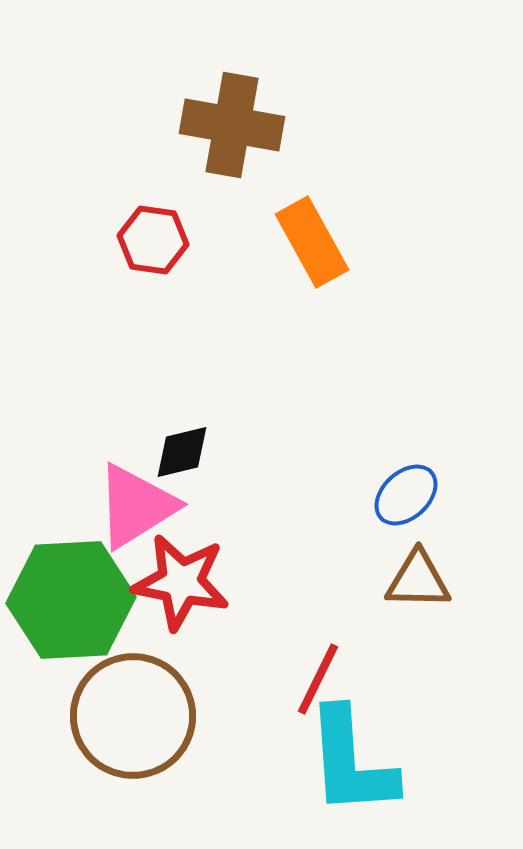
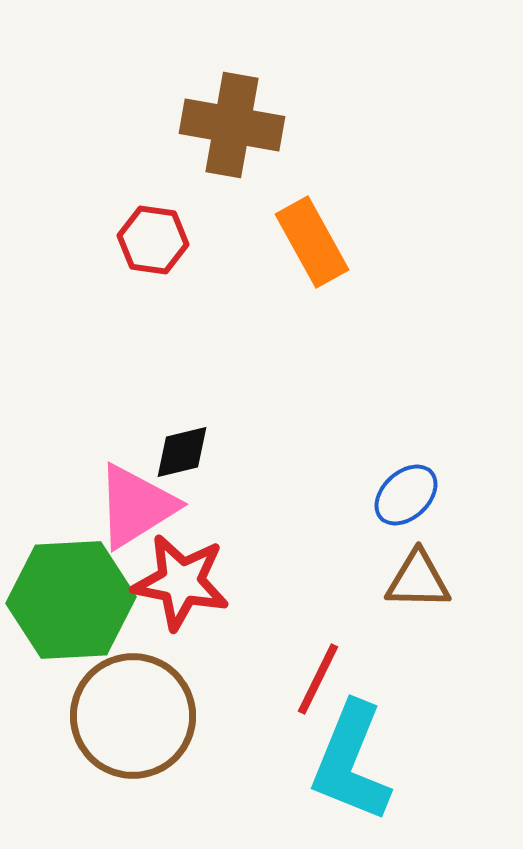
cyan L-shape: rotated 26 degrees clockwise
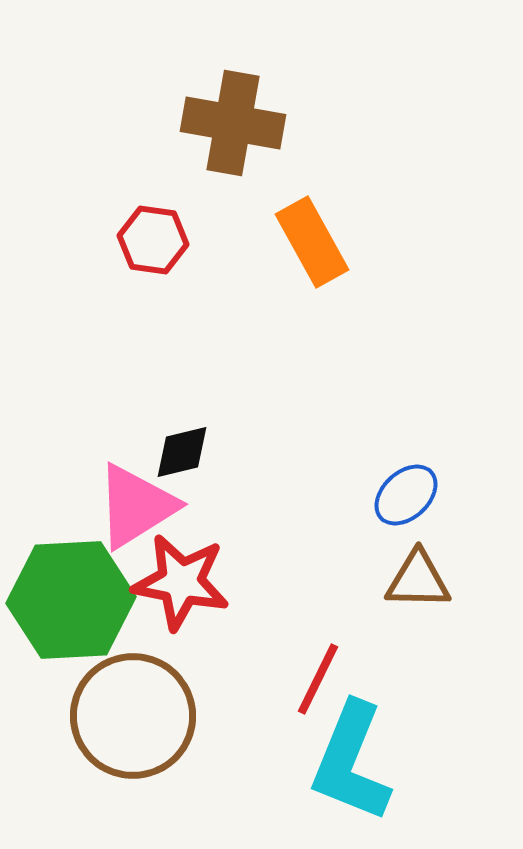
brown cross: moved 1 px right, 2 px up
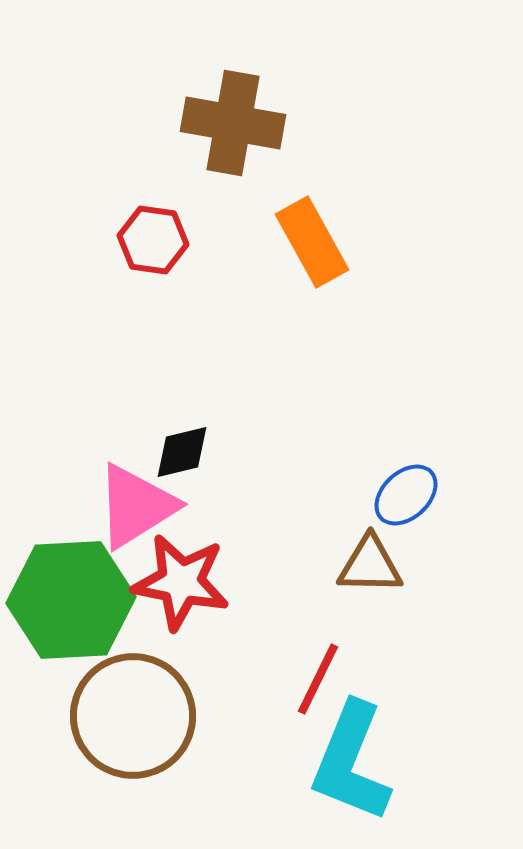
brown triangle: moved 48 px left, 15 px up
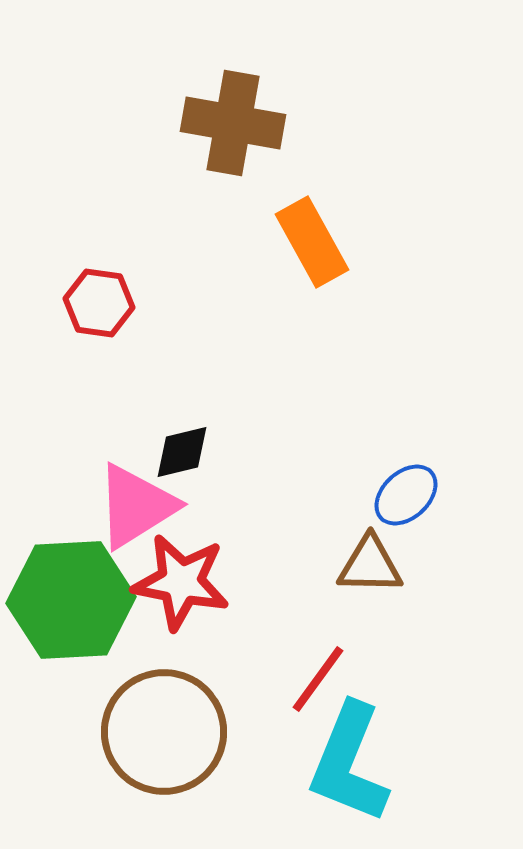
red hexagon: moved 54 px left, 63 px down
red line: rotated 10 degrees clockwise
brown circle: moved 31 px right, 16 px down
cyan L-shape: moved 2 px left, 1 px down
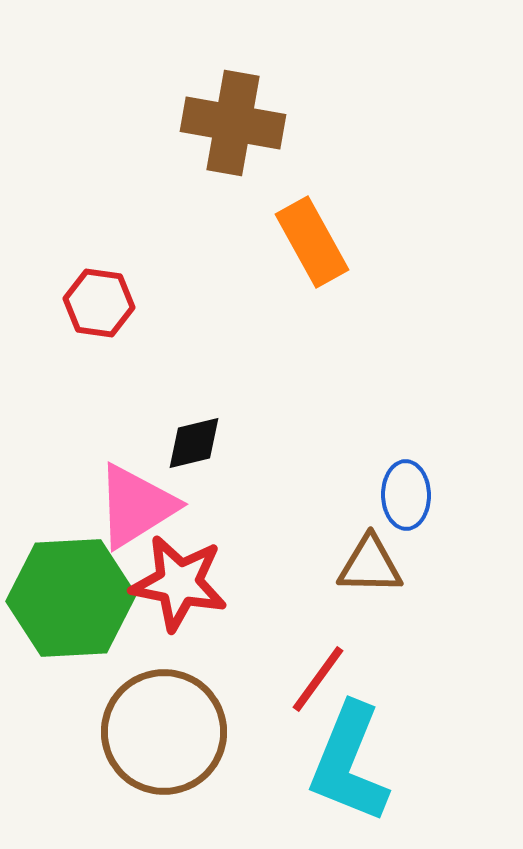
black diamond: moved 12 px right, 9 px up
blue ellipse: rotated 48 degrees counterclockwise
red star: moved 2 px left, 1 px down
green hexagon: moved 2 px up
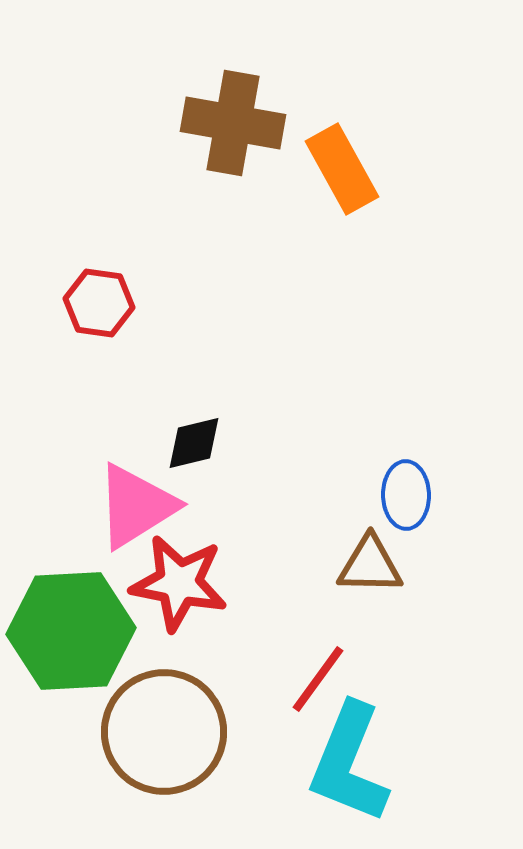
orange rectangle: moved 30 px right, 73 px up
green hexagon: moved 33 px down
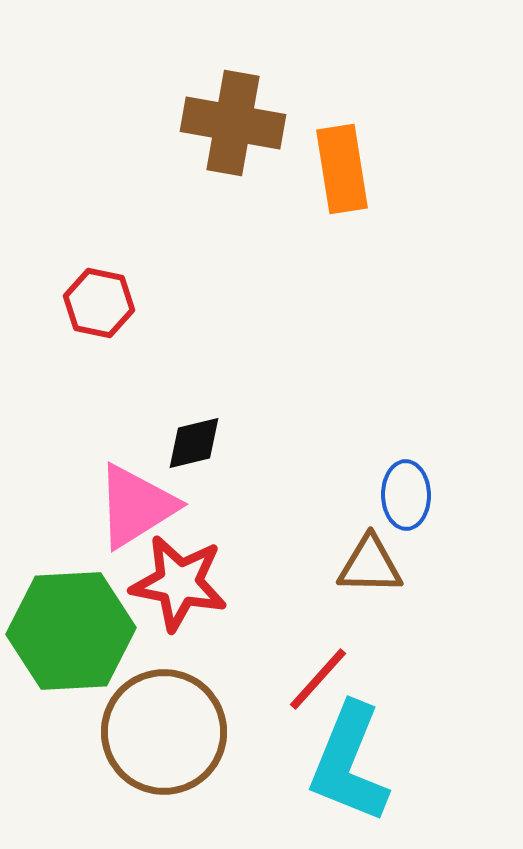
orange rectangle: rotated 20 degrees clockwise
red hexagon: rotated 4 degrees clockwise
red line: rotated 6 degrees clockwise
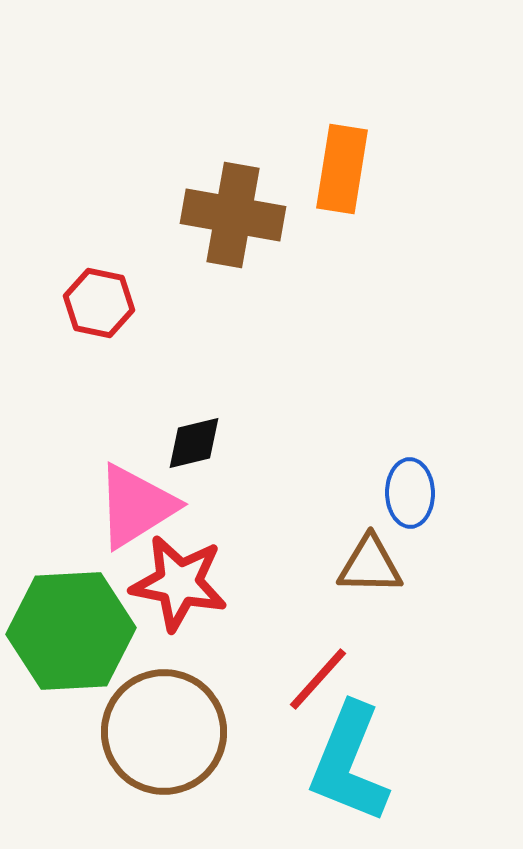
brown cross: moved 92 px down
orange rectangle: rotated 18 degrees clockwise
blue ellipse: moved 4 px right, 2 px up
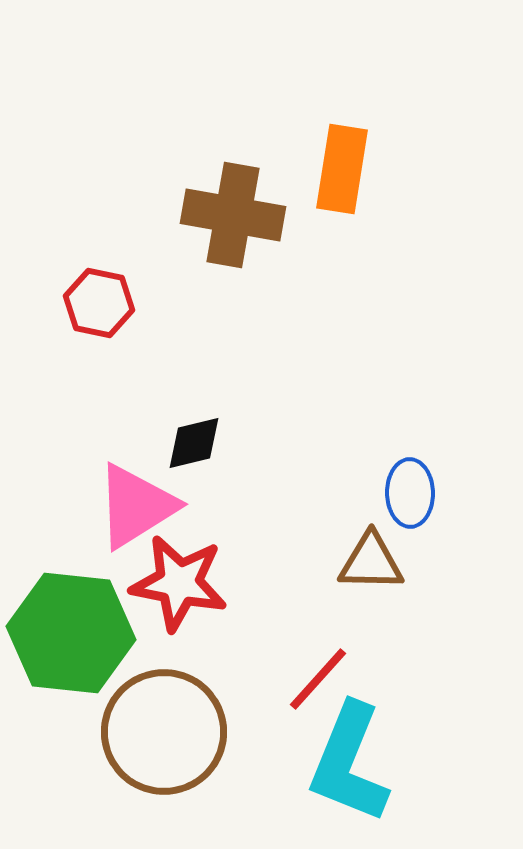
brown triangle: moved 1 px right, 3 px up
green hexagon: moved 2 px down; rotated 9 degrees clockwise
